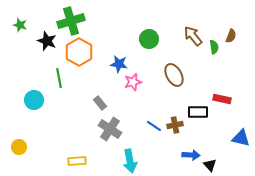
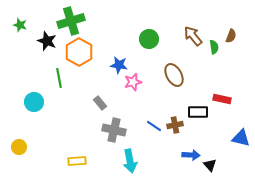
blue star: moved 1 px down
cyan circle: moved 2 px down
gray cross: moved 4 px right, 1 px down; rotated 20 degrees counterclockwise
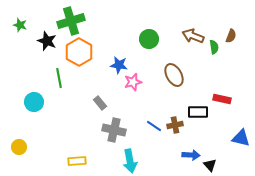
brown arrow: rotated 30 degrees counterclockwise
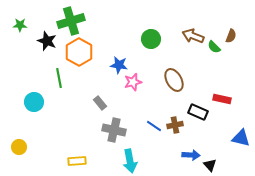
green star: rotated 16 degrees counterclockwise
green circle: moved 2 px right
green semicircle: rotated 144 degrees clockwise
brown ellipse: moved 5 px down
black rectangle: rotated 24 degrees clockwise
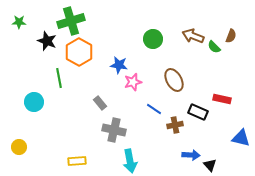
green star: moved 1 px left, 3 px up
green circle: moved 2 px right
blue line: moved 17 px up
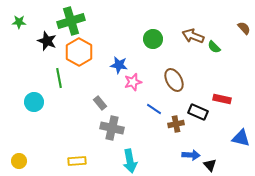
brown semicircle: moved 13 px right, 8 px up; rotated 64 degrees counterclockwise
brown cross: moved 1 px right, 1 px up
gray cross: moved 2 px left, 2 px up
yellow circle: moved 14 px down
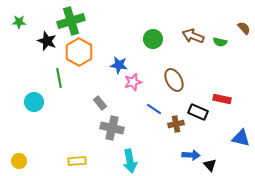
green semicircle: moved 6 px right, 5 px up; rotated 32 degrees counterclockwise
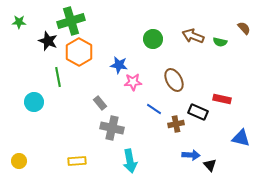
black star: moved 1 px right
green line: moved 1 px left, 1 px up
pink star: rotated 12 degrees clockwise
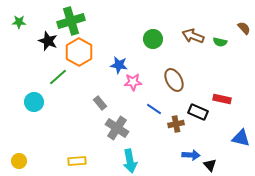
green line: rotated 60 degrees clockwise
gray cross: moved 5 px right; rotated 20 degrees clockwise
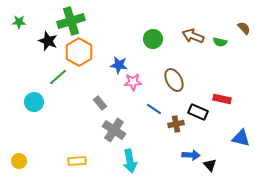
gray cross: moved 3 px left, 2 px down
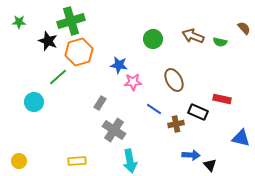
orange hexagon: rotated 16 degrees clockwise
gray rectangle: rotated 72 degrees clockwise
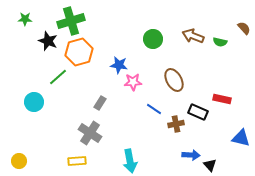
green star: moved 6 px right, 3 px up
gray cross: moved 24 px left, 3 px down
